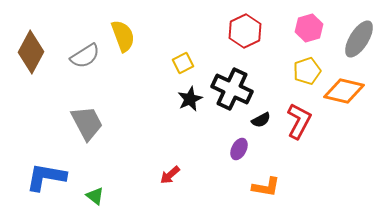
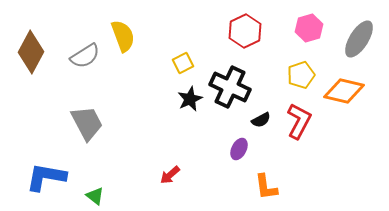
yellow pentagon: moved 6 px left, 4 px down
black cross: moved 2 px left, 2 px up
orange L-shape: rotated 72 degrees clockwise
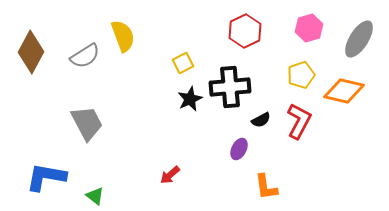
black cross: rotated 30 degrees counterclockwise
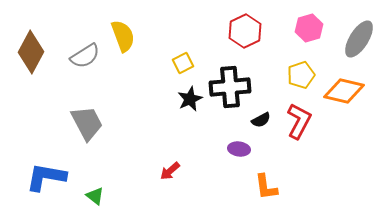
purple ellipse: rotated 70 degrees clockwise
red arrow: moved 4 px up
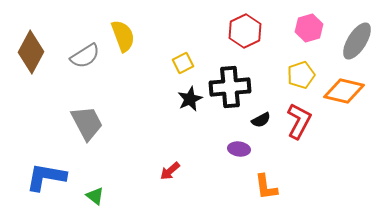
gray ellipse: moved 2 px left, 2 px down
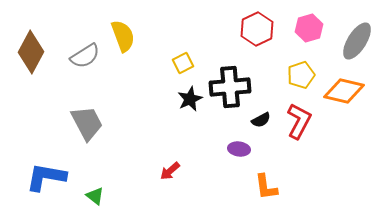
red hexagon: moved 12 px right, 2 px up
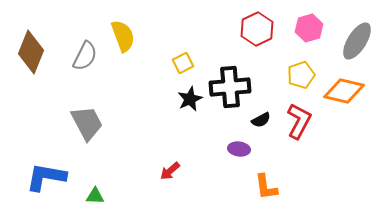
brown diamond: rotated 6 degrees counterclockwise
gray semicircle: rotated 32 degrees counterclockwise
green triangle: rotated 36 degrees counterclockwise
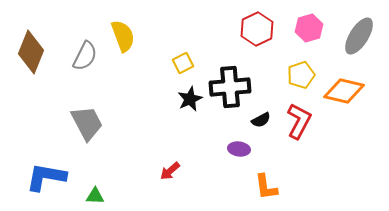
gray ellipse: moved 2 px right, 5 px up
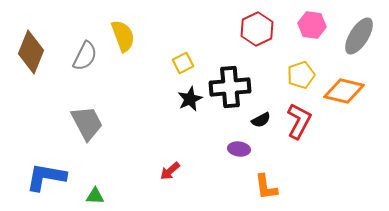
pink hexagon: moved 3 px right, 3 px up; rotated 24 degrees clockwise
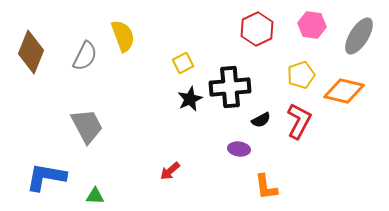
gray trapezoid: moved 3 px down
